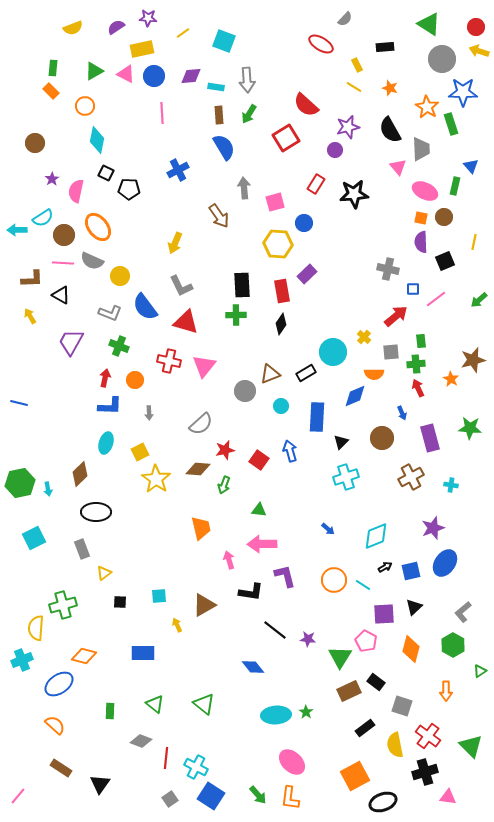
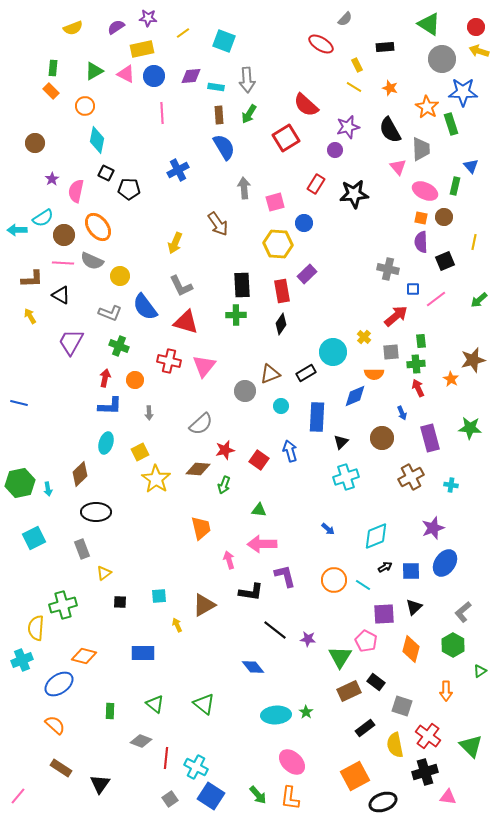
brown arrow at (219, 216): moved 1 px left, 8 px down
blue square at (411, 571): rotated 12 degrees clockwise
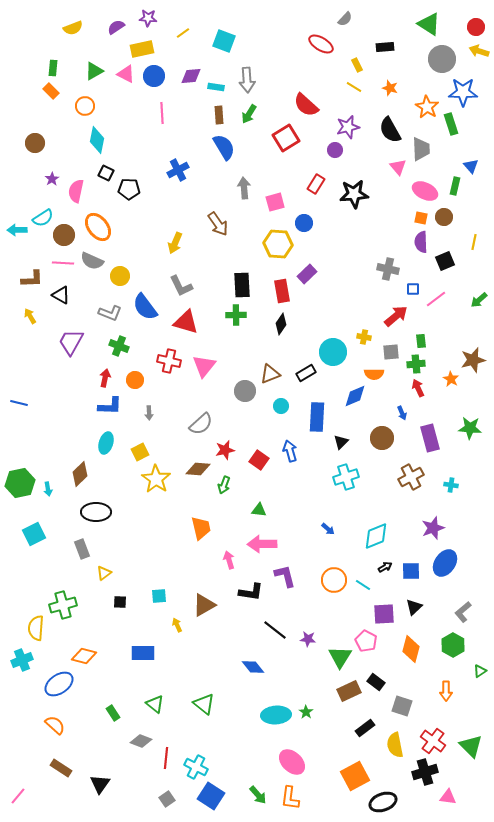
yellow cross at (364, 337): rotated 32 degrees counterclockwise
cyan square at (34, 538): moved 4 px up
green rectangle at (110, 711): moved 3 px right, 2 px down; rotated 35 degrees counterclockwise
red cross at (428, 736): moved 5 px right, 5 px down
gray square at (170, 799): moved 3 px left
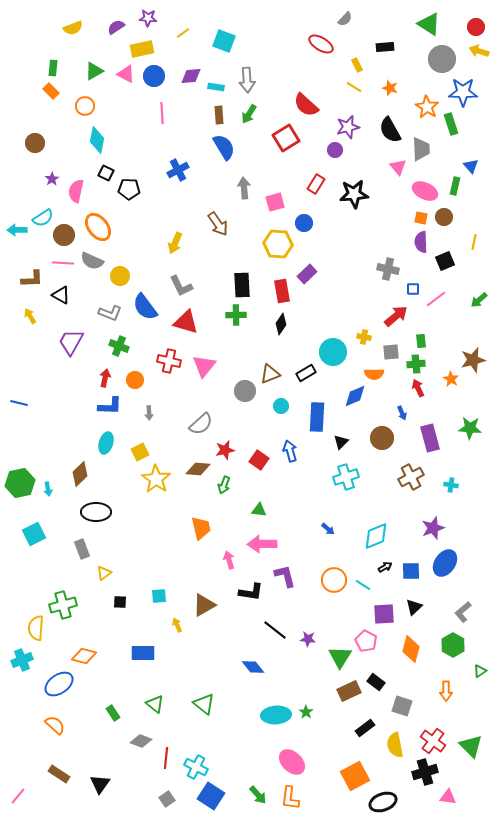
brown rectangle at (61, 768): moved 2 px left, 6 px down
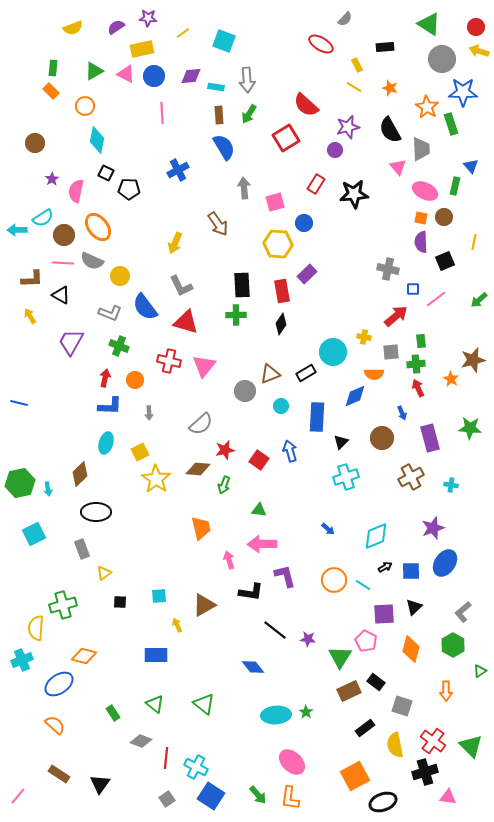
blue rectangle at (143, 653): moved 13 px right, 2 px down
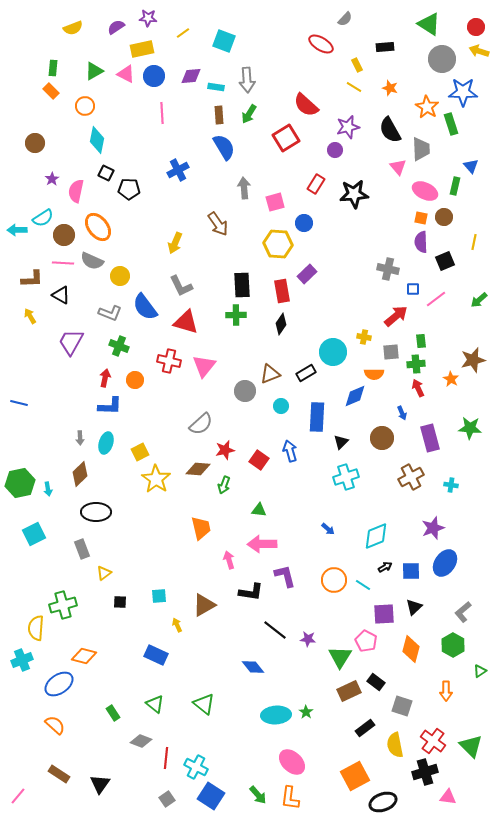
gray arrow at (149, 413): moved 69 px left, 25 px down
blue rectangle at (156, 655): rotated 25 degrees clockwise
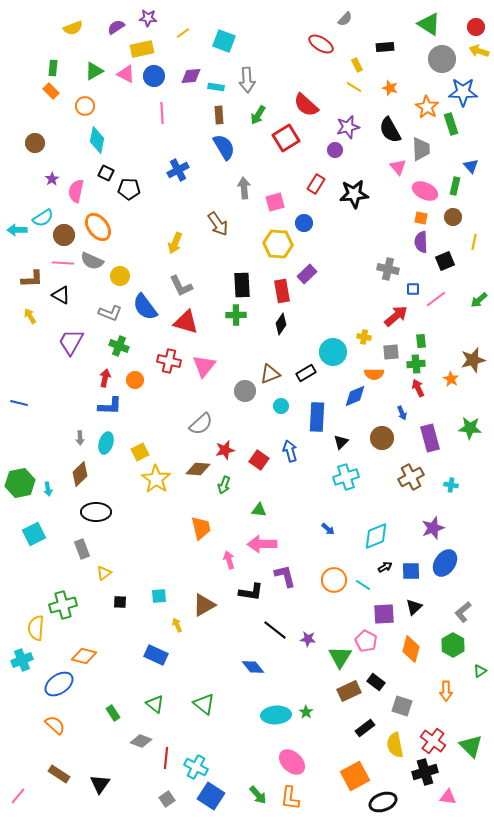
green arrow at (249, 114): moved 9 px right, 1 px down
brown circle at (444, 217): moved 9 px right
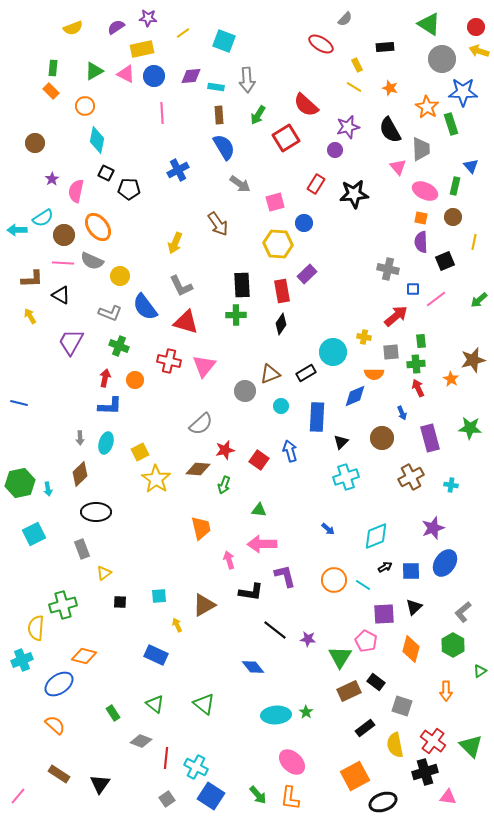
gray arrow at (244, 188): moved 4 px left, 4 px up; rotated 130 degrees clockwise
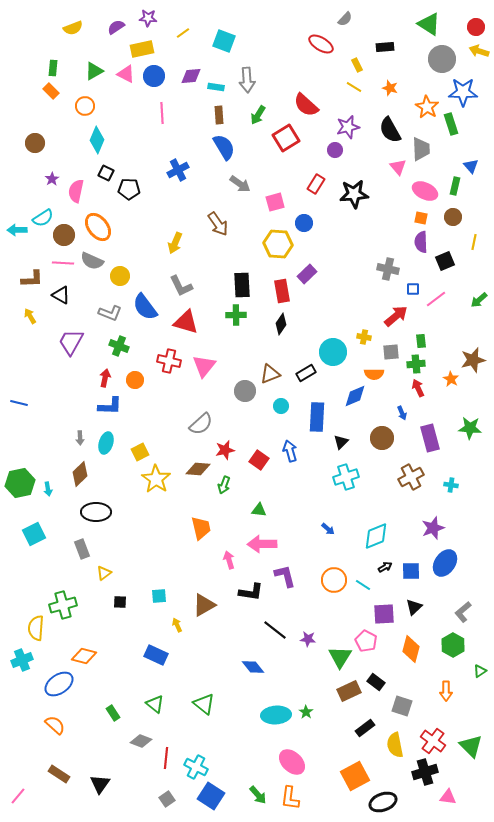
cyan diamond at (97, 140): rotated 12 degrees clockwise
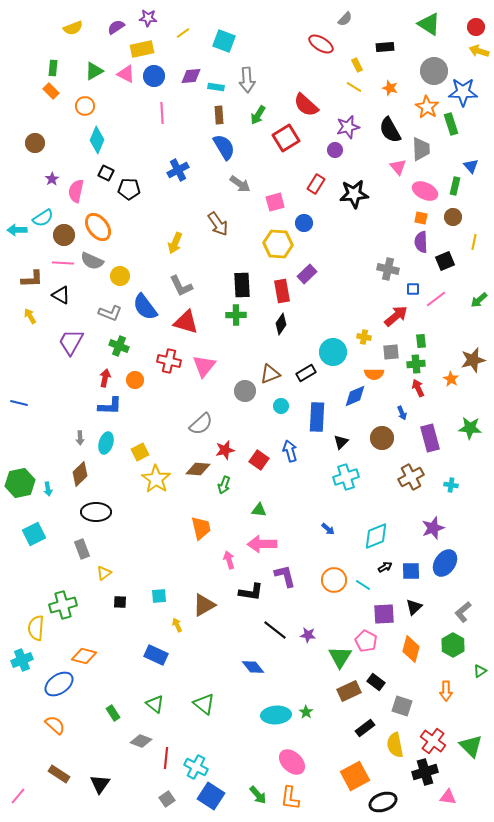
gray circle at (442, 59): moved 8 px left, 12 px down
purple star at (308, 639): moved 4 px up
